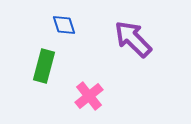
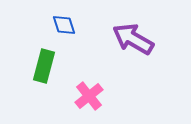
purple arrow: rotated 15 degrees counterclockwise
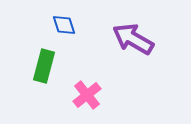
pink cross: moved 2 px left, 1 px up
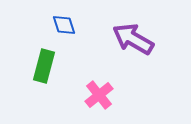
pink cross: moved 12 px right
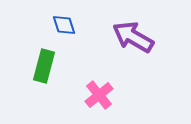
purple arrow: moved 2 px up
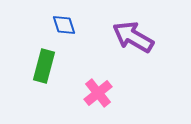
pink cross: moved 1 px left, 2 px up
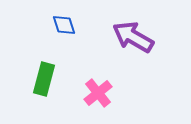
green rectangle: moved 13 px down
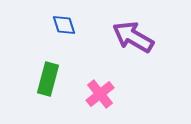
green rectangle: moved 4 px right
pink cross: moved 2 px right, 1 px down
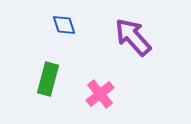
purple arrow: rotated 18 degrees clockwise
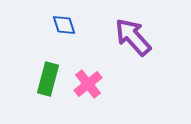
pink cross: moved 12 px left, 10 px up
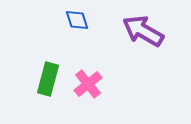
blue diamond: moved 13 px right, 5 px up
purple arrow: moved 10 px right, 6 px up; rotated 18 degrees counterclockwise
